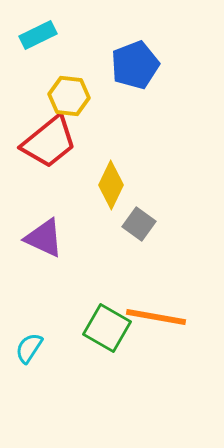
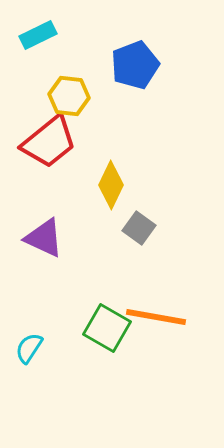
gray square: moved 4 px down
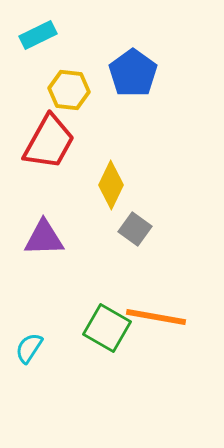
blue pentagon: moved 2 px left, 8 px down; rotated 15 degrees counterclockwise
yellow hexagon: moved 6 px up
red trapezoid: rotated 22 degrees counterclockwise
gray square: moved 4 px left, 1 px down
purple triangle: rotated 27 degrees counterclockwise
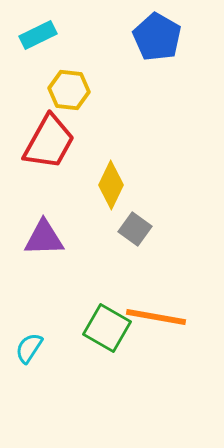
blue pentagon: moved 24 px right, 36 px up; rotated 6 degrees counterclockwise
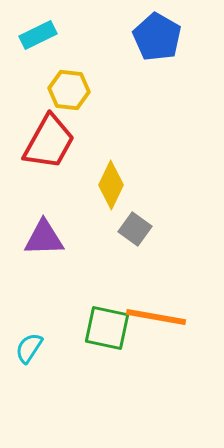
green square: rotated 18 degrees counterclockwise
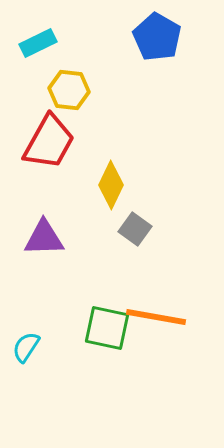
cyan rectangle: moved 8 px down
cyan semicircle: moved 3 px left, 1 px up
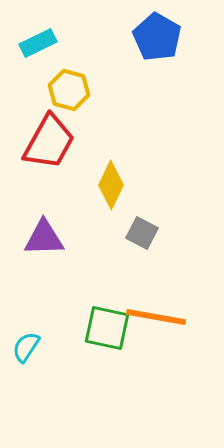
yellow hexagon: rotated 9 degrees clockwise
gray square: moved 7 px right, 4 px down; rotated 8 degrees counterclockwise
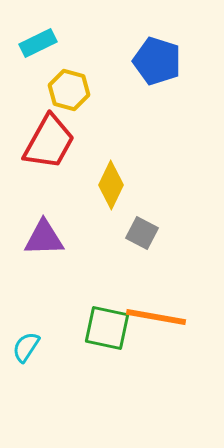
blue pentagon: moved 24 px down; rotated 12 degrees counterclockwise
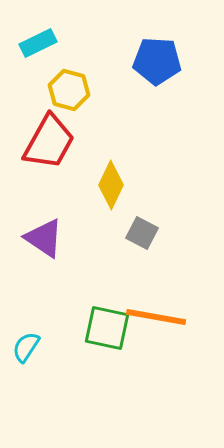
blue pentagon: rotated 15 degrees counterclockwise
purple triangle: rotated 36 degrees clockwise
